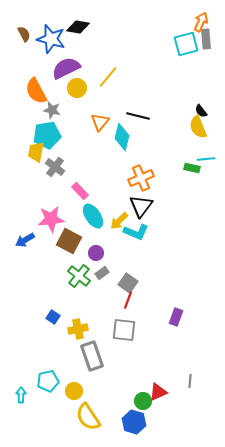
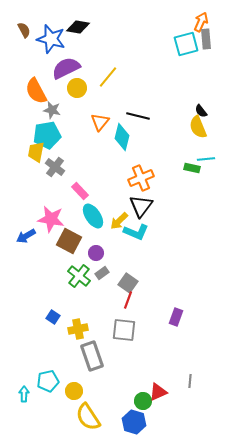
brown semicircle at (24, 34): moved 4 px up
pink star at (51, 219): rotated 16 degrees clockwise
blue arrow at (25, 240): moved 1 px right, 4 px up
cyan arrow at (21, 395): moved 3 px right, 1 px up
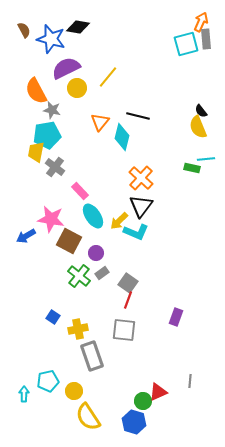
orange cross at (141, 178): rotated 25 degrees counterclockwise
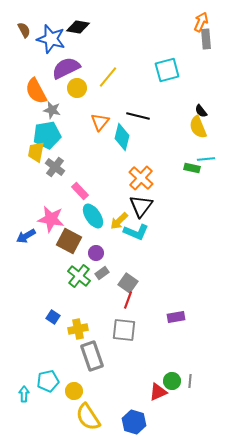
cyan square at (186, 44): moved 19 px left, 26 px down
purple rectangle at (176, 317): rotated 60 degrees clockwise
green circle at (143, 401): moved 29 px right, 20 px up
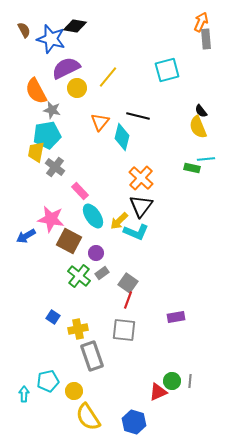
black diamond at (78, 27): moved 3 px left, 1 px up
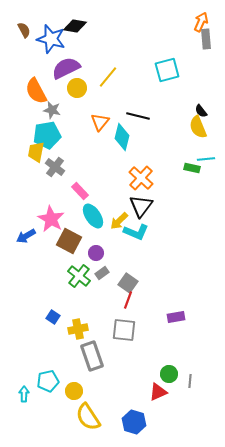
pink star at (51, 219): rotated 20 degrees clockwise
green circle at (172, 381): moved 3 px left, 7 px up
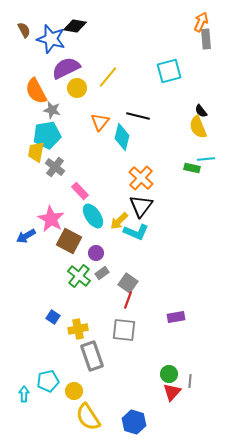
cyan square at (167, 70): moved 2 px right, 1 px down
red triangle at (158, 392): moved 14 px right; rotated 24 degrees counterclockwise
